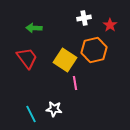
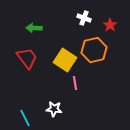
white cross: rotated 32 degrees clockwise
cyan line: moved 6 px left, 4 px down
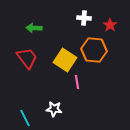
white cross: rotated 16 degrees counterclockwise
orange hexagon: rotated 20 degrees clockwise
pink line: moved 2 px right, 1 px up
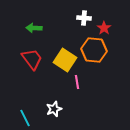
red star: moved 6 px left, 3 px down
red trapezoid: moved 5 px right, 1 px down
white star: rotated 28 degrees counterclockwise
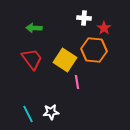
white star: moved 3 px left, 3 px down; rotated 14 degrees clockwise
cyan line: moved 3 px right, 4 px up
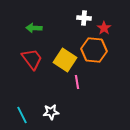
cyan line: moved 6 px left, 1 px down
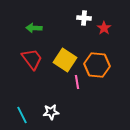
orange hexagon: moved 3 px right, 15 px down
